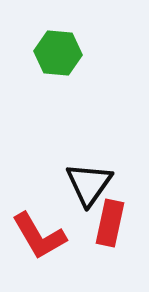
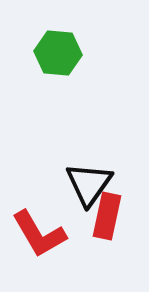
red rectangle: moved 3 px left, 7 px up
red L-shape: moved 2 px up
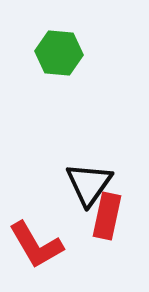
green hexagon: moved 1 px right
red L-shape: moved 3 px left, 11 px down
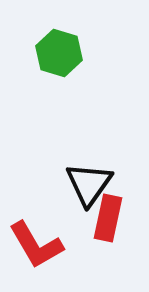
green hexagon: rotated 12 degrees clockwise
red rectangle: moved 1 px right, 2 px down
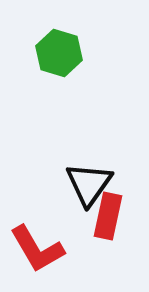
red rectangle: moved 2 px up
red L-shape: moved 1 px right, 4 px down
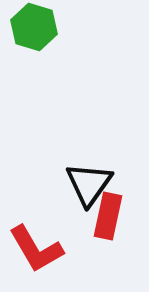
green hexagon: moved 25 px left, 26 px up
red L-shape: moved 1 px left
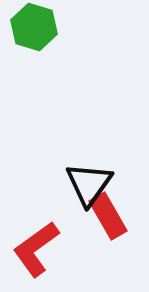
red rectangle: rotated 42 degrees counterclockwise
red L-shape: rotated 84 degrees clockwise
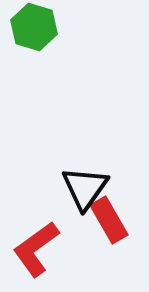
black triangle: moved 4 px left, 4 px down
red rectangle: moved 1 px right, 4 px down
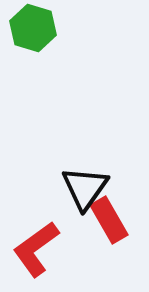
green hexagon: moved 1 px left, 1 px down
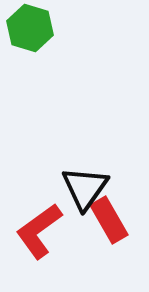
green hexagon: moved 3 px left
red L-shape: moved 3 px right, 18 px up
